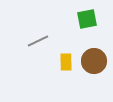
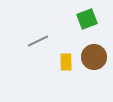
green square: rotated 10 degrees counterclockwise
brown circle: moved 4 px up
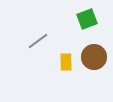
gray line: rotated 10 degrees counterclockwise
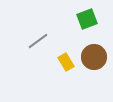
yellow rectangle: rotated 30 degrees counterclockwise
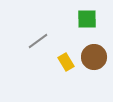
green square: rotated 20 degrees clockwise
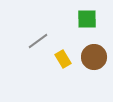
yellow rectangle: moved 3 px left, 3 px up
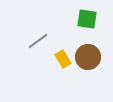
green square: rotated 10 degrees clockwise
brown circle: moved 6 px left
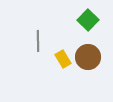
green square: moved 1 px right, 1 px down; rotated 35 degrees clockwise
gray line: rotated 55 degrees counterclockwise
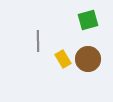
green square: rotated 30 degrees clockwise
brown circle: moved 2 px down
